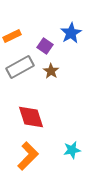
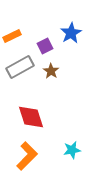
purple square: rotated 28 degrees clockwise
orange L-shape: moved 1 px left
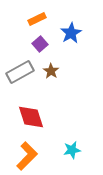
orange rectangle: moved 25 px right, 17 px up
purple square: moved 5 px left, 2 px up; rotated 14 degrees counterclockwise
gray rectangle: moved 5 px down
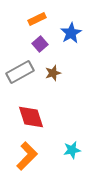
brown star: moved 2 px right, 2 px down; rotated 21 degrees clockwise
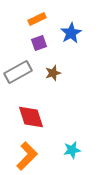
purple square: moved 1 px left, 1 px up; rotated 21 degrees clockwise
gray rectangle: moved 2 px left
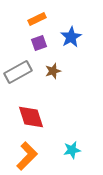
blue star: moved 4 px down
brown star: moved 2 px up
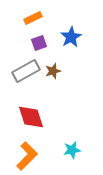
orange rectangle: moved 4 px left, 1 px up
gray rectangle: moved 8 px right, 1 px up
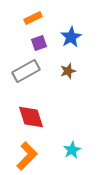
brown star: moved 15 px right
cyan star: rotated 18 degrees counterclockwise
